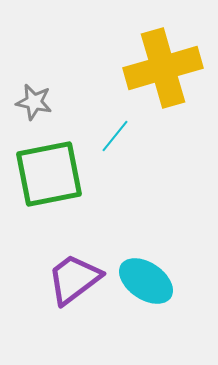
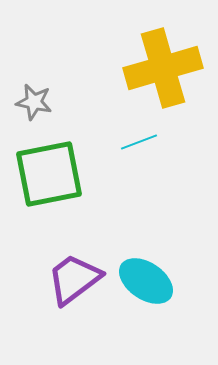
cyan line: moved 24 px right, 6 px down; rotated 30 degrees clockwise
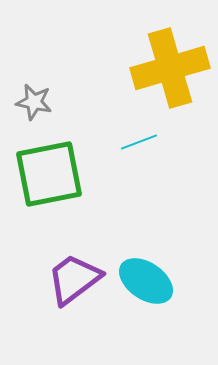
yellow cross: moved 7 px right
